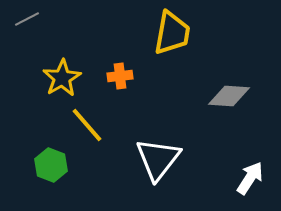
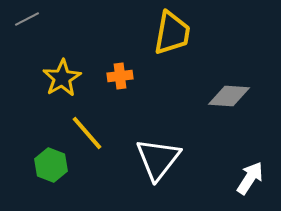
yellow line: moved 8 px down
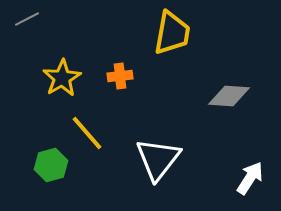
green hexagon: rotated 24 degrees clockwise
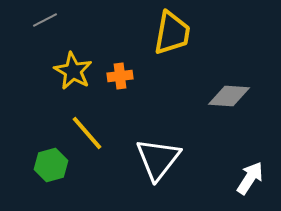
gray line: moved 18 px right, 1 px down
yellow star: moved 11 px right, 7 px up; rotated 12 degrees counterclockwise
